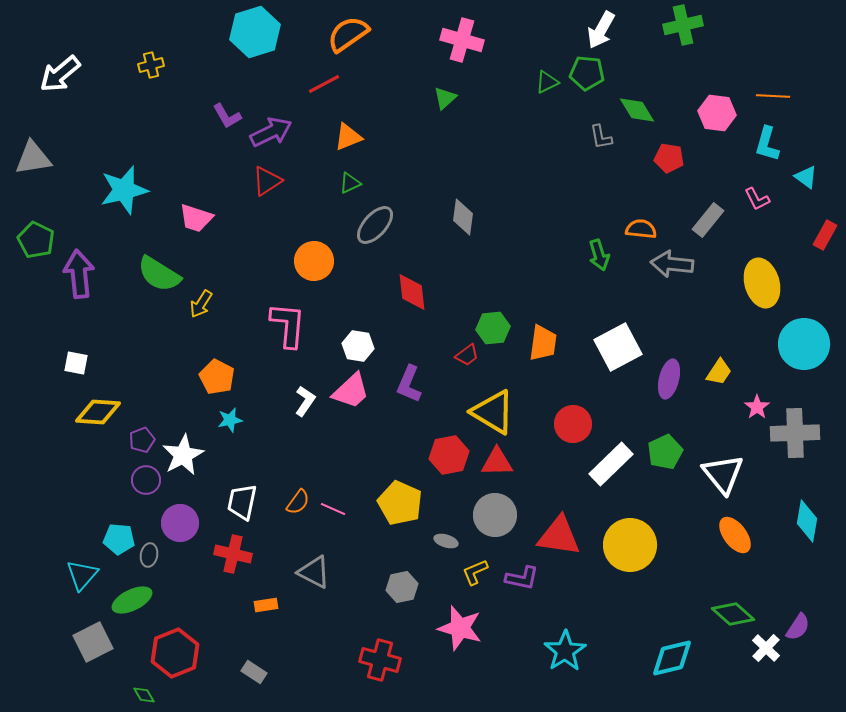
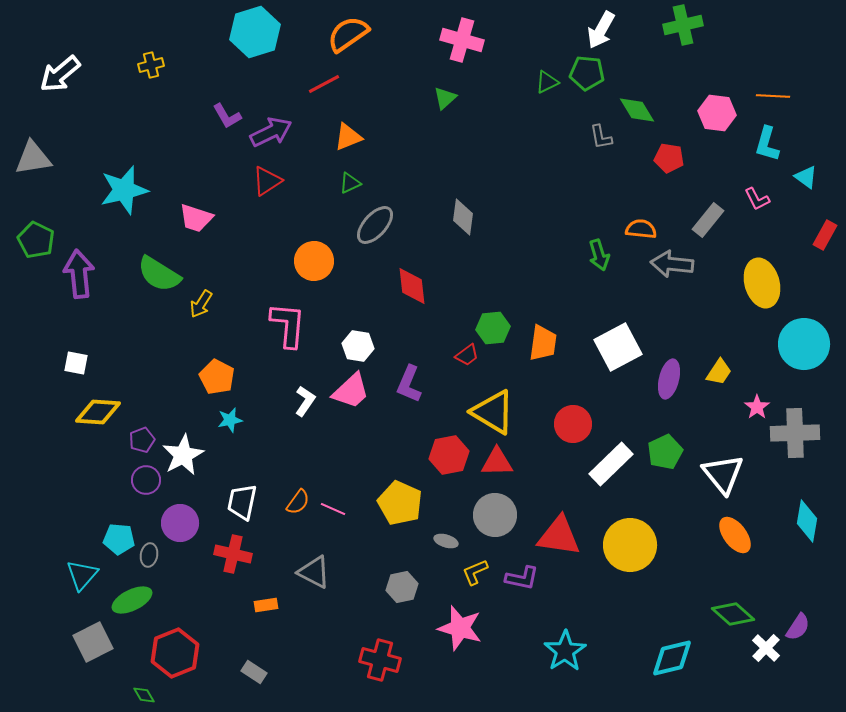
red diamond at (412, 292): moved 6 px up
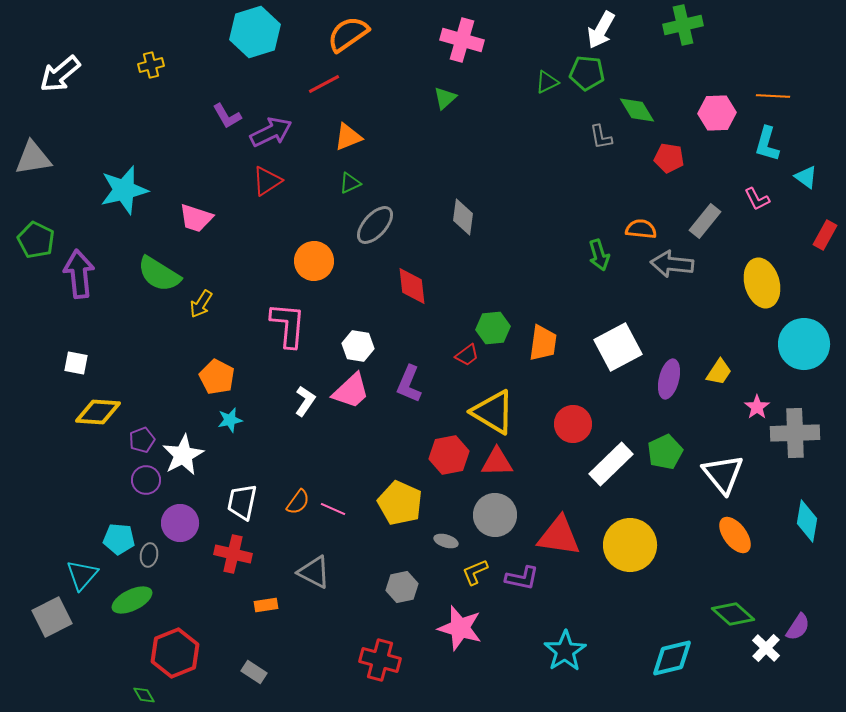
pink hexagon at (717, 113): rotated 9 degrees counterclockwise
gray rectangle at (708, 220): moved 3 px left, 1 px down
gray square at (93, 642): moved 41 px left, 25 px up
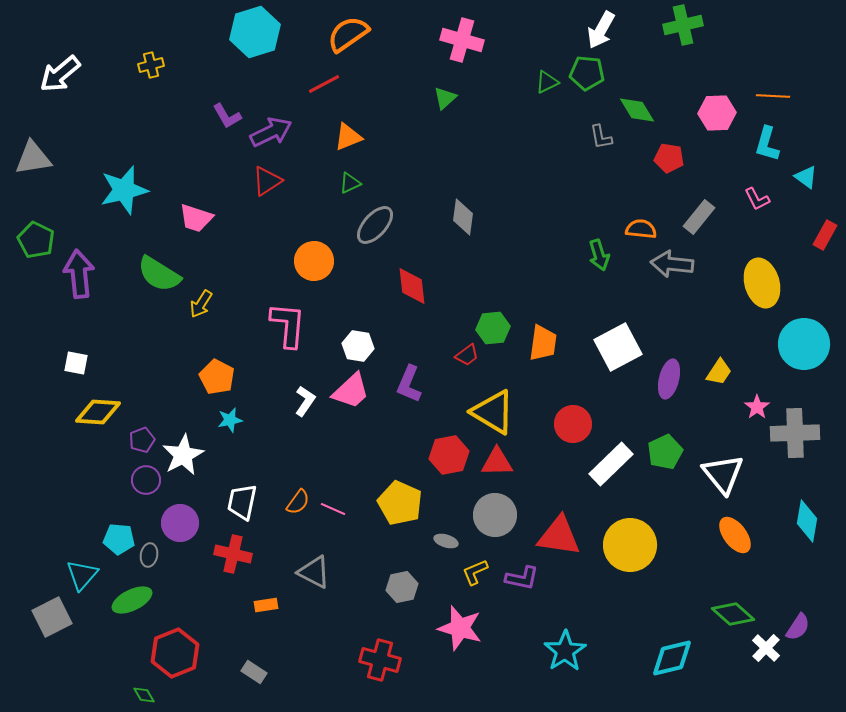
gray rectangle at (705, 221): moved 6 px left, 4 px up
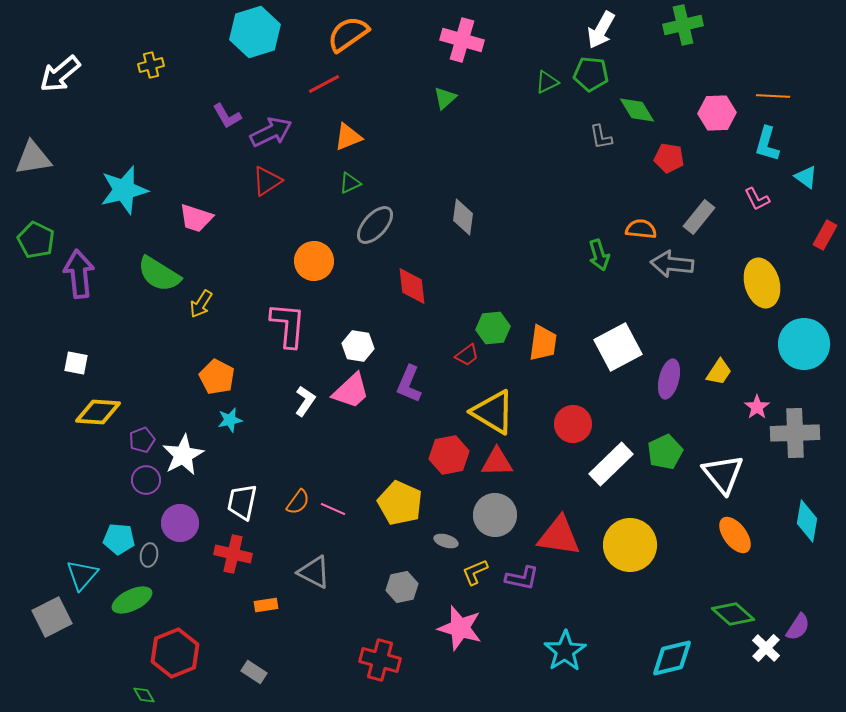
green pentagon at (587, 73): moved 4 px right, 1 px down
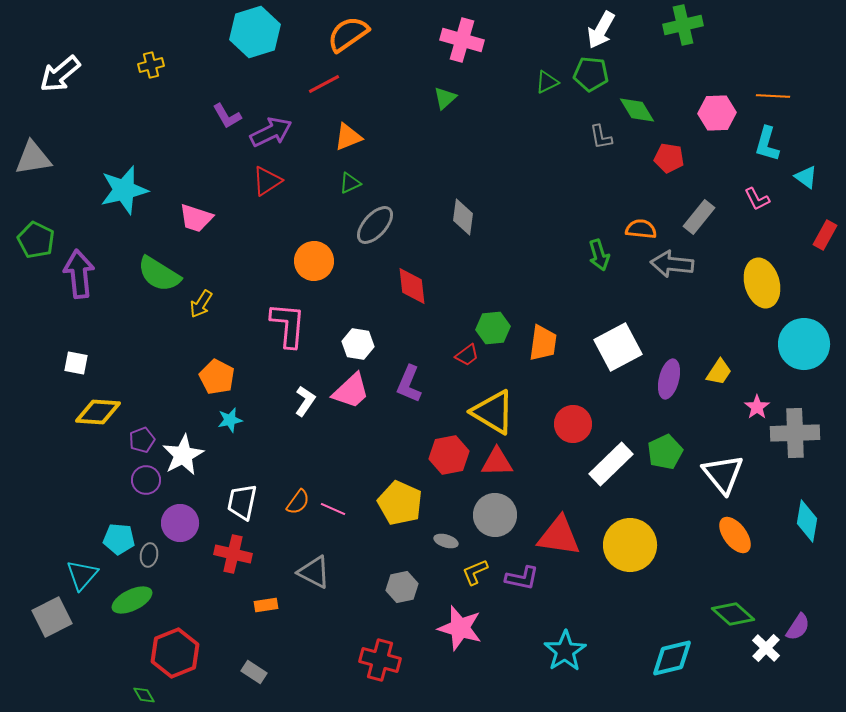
white hexagon at (358, 346): moved 2 px up
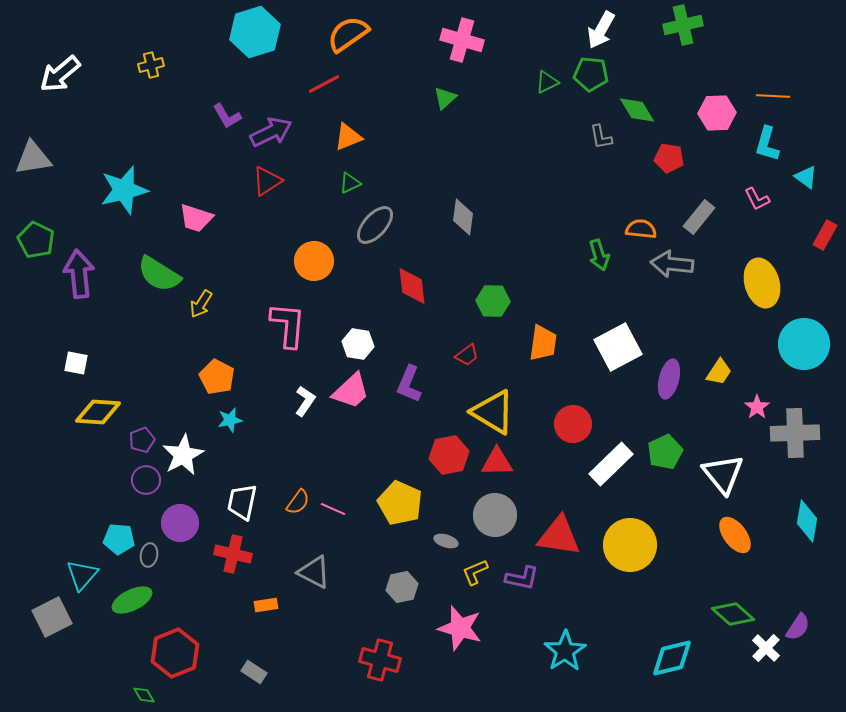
green hexagon at (493, 328): moved 27 px up; rotated 8 degrees clockwise
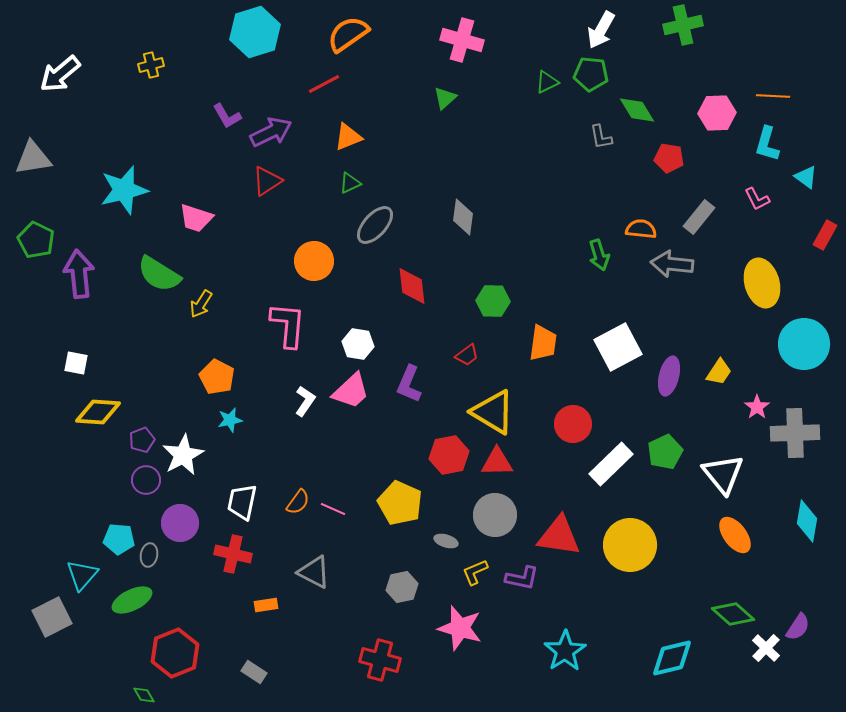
purple ellipse at (669, 379): moved 3 px up
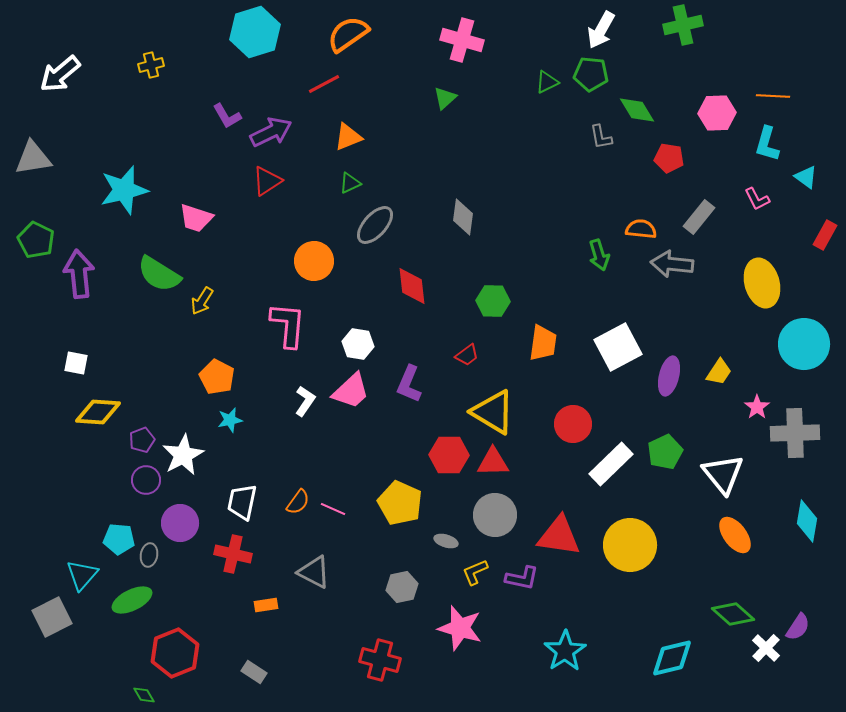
yellow arrow at (201, 304): moved 1 px right, 3 px up
red hexagon at (449, 455): rotated 12 degrees clockwise
red triangle at (497, 462): moved 4 px left
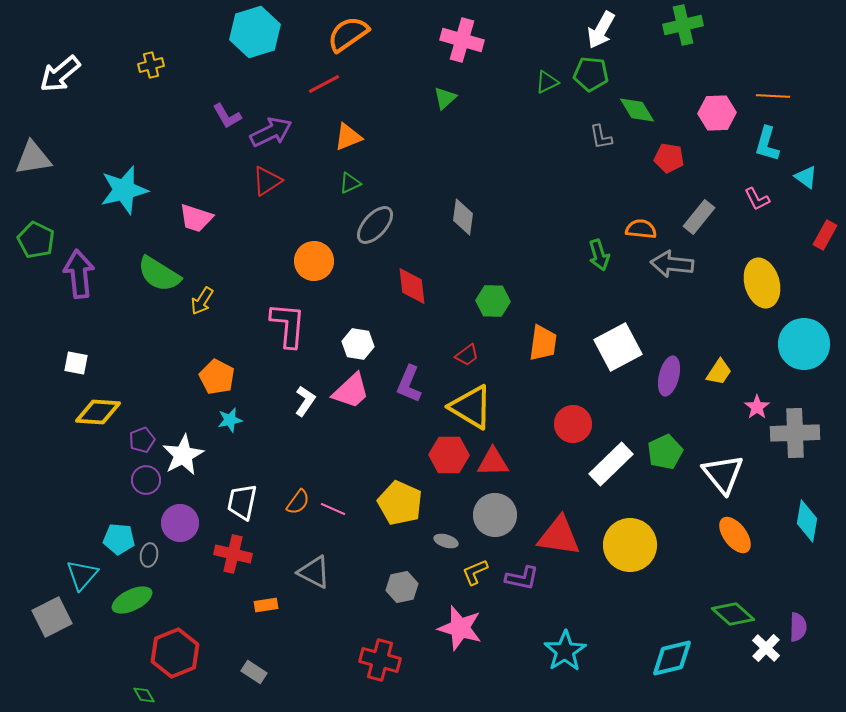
yellow triangle at (493, 412): moved 22 px left, 5 px up
purple semicircle at (798, 627): rotated 32 degrees counterclockwise
